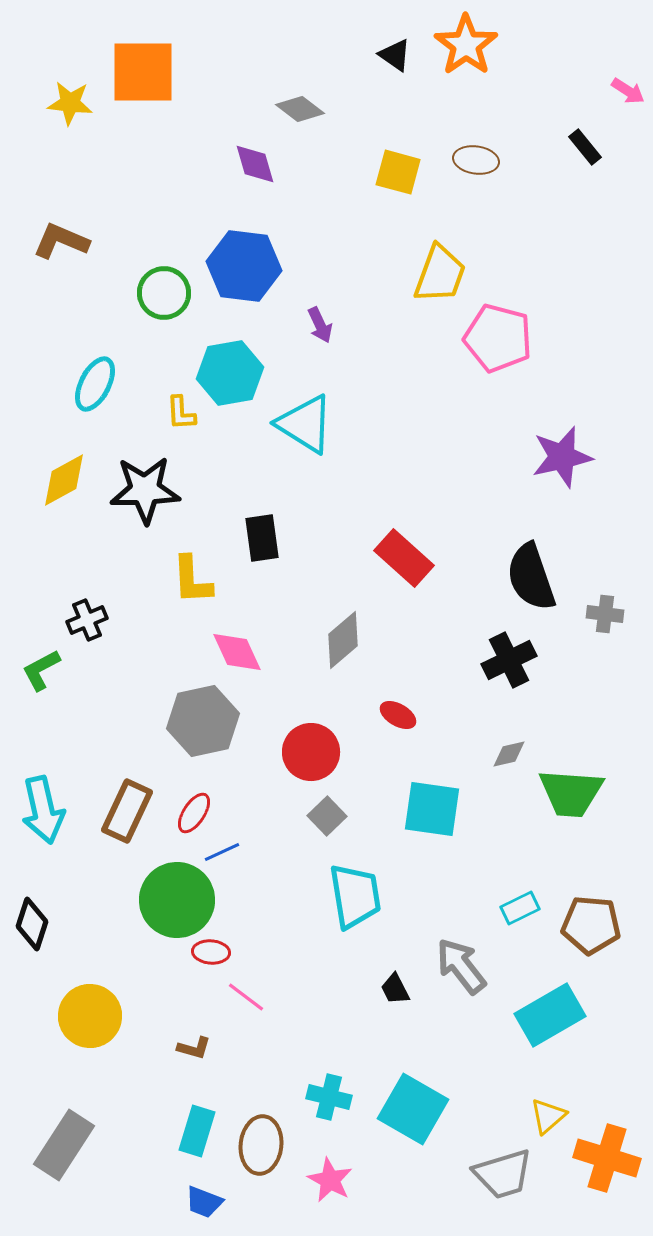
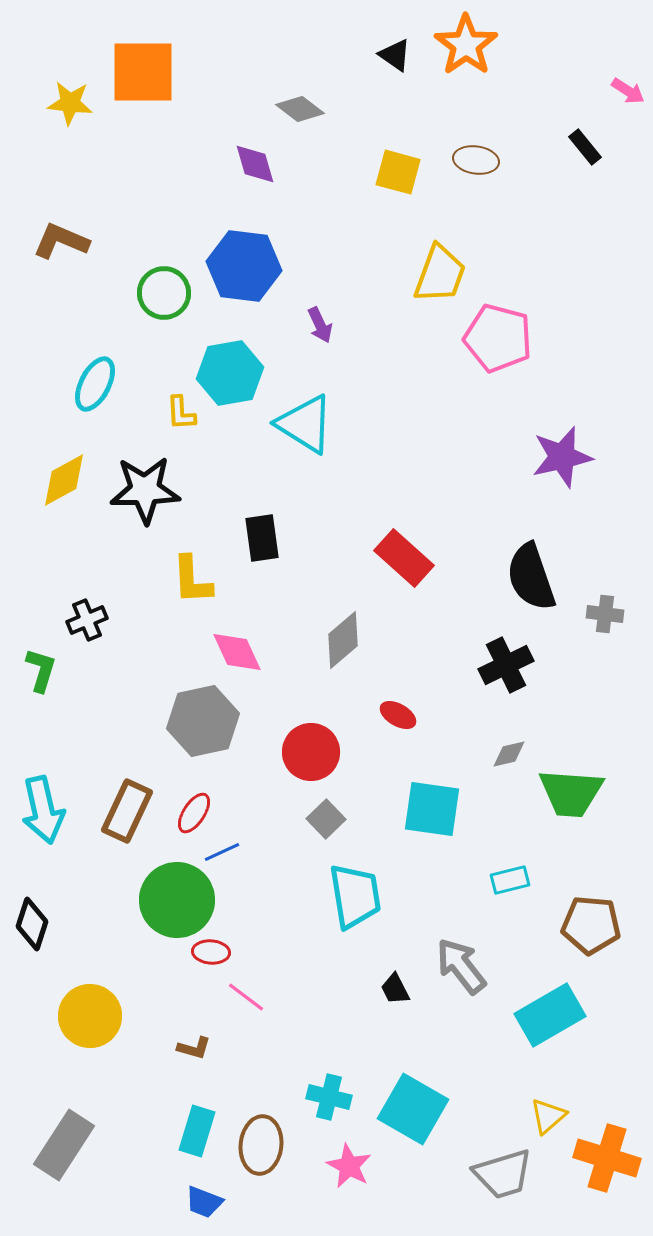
black cross at (509, 660): moved 3 px left, 5 px down
green L-shape at (41, 670): rotated 135 degrees clockwise
gray square at (327, 816): moved 1 px left, 3 px down
cyan rectangle at (520, 908): moved 10 px left, 28 px up; rotated 12 degrees clockwise
pink star at (330, 1180): moved 19 px right, 14 px up
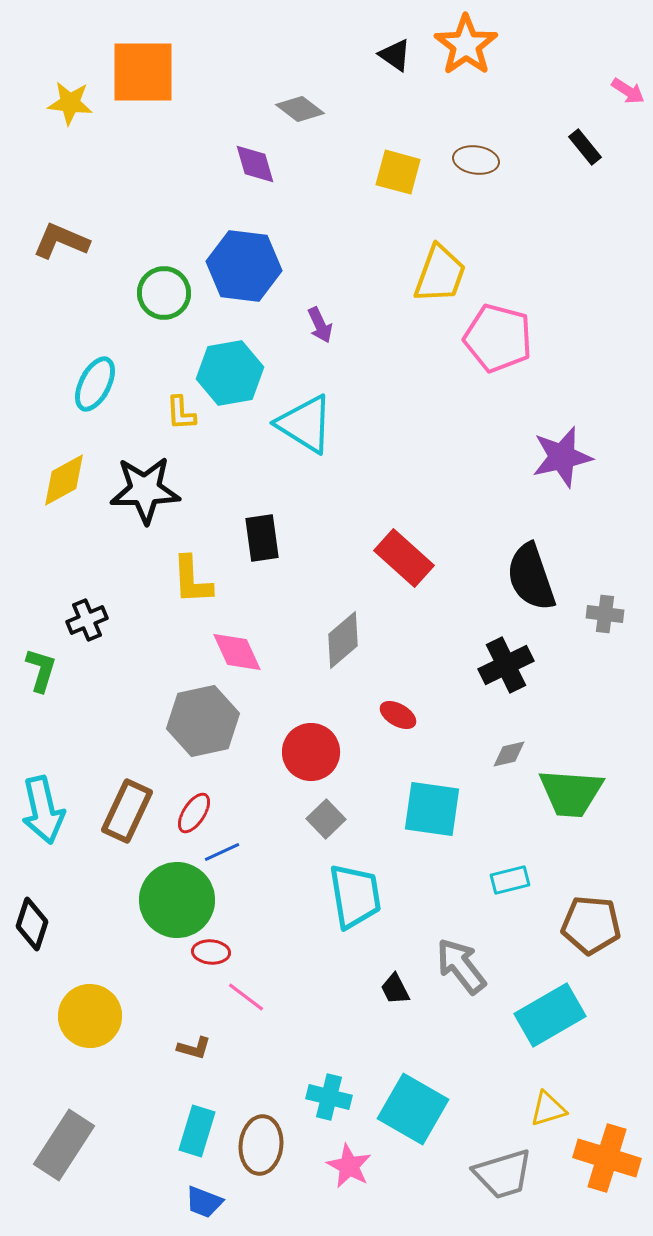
yellow triangle at (548, 1116): moved 7 px up; rotated 24 degrees clockwise
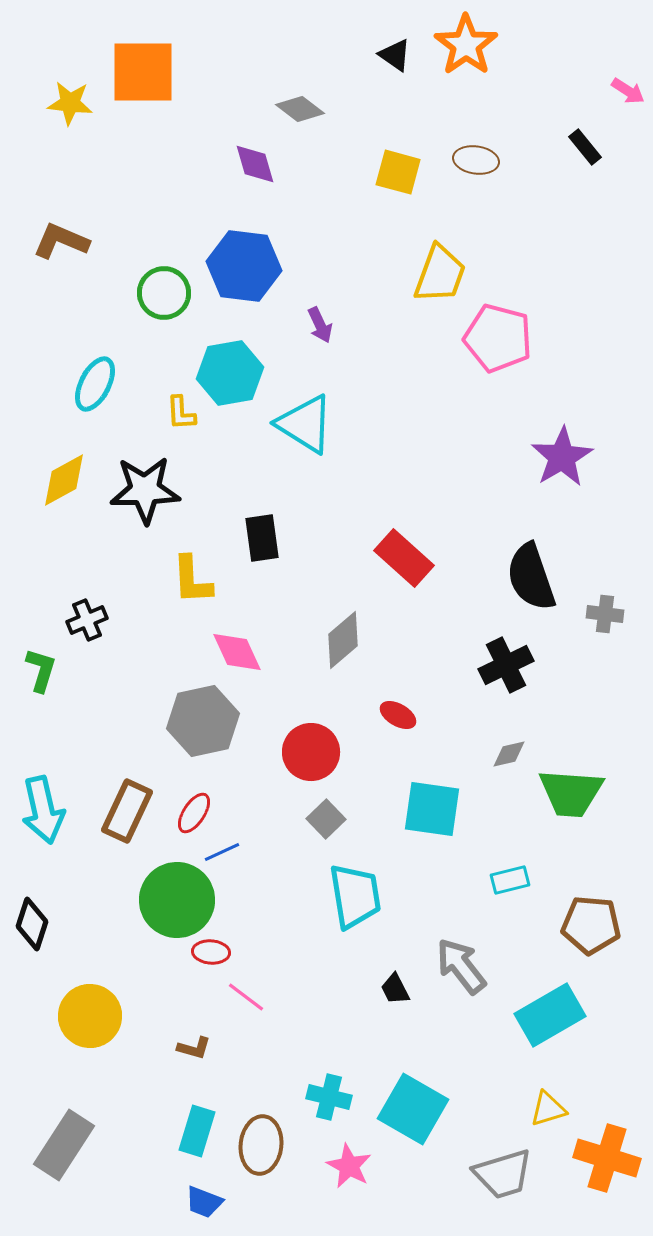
purple star at (562, 457): rotated 18 degrees counterclockwise
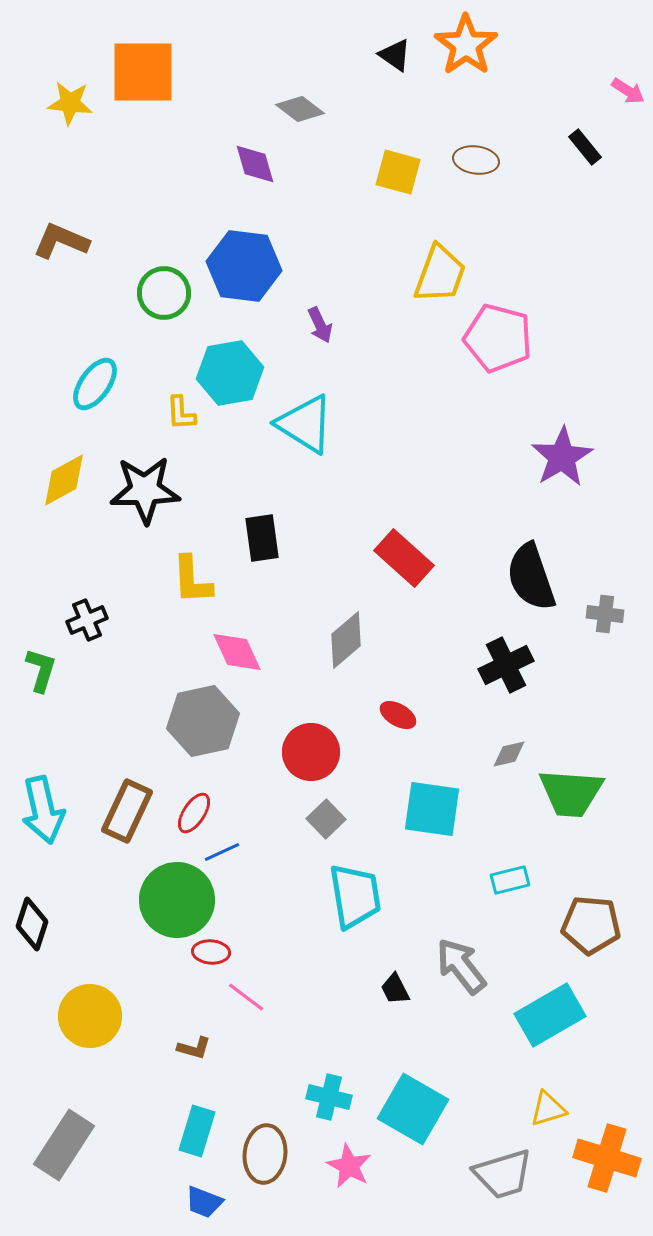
cyan ellipse at (95, 384): rotated 8 degrees clockwise
gray diamond at (343, 640): moved 3 px right
brown ellipse at (261, 1145): moved 4 px right, 9 px down
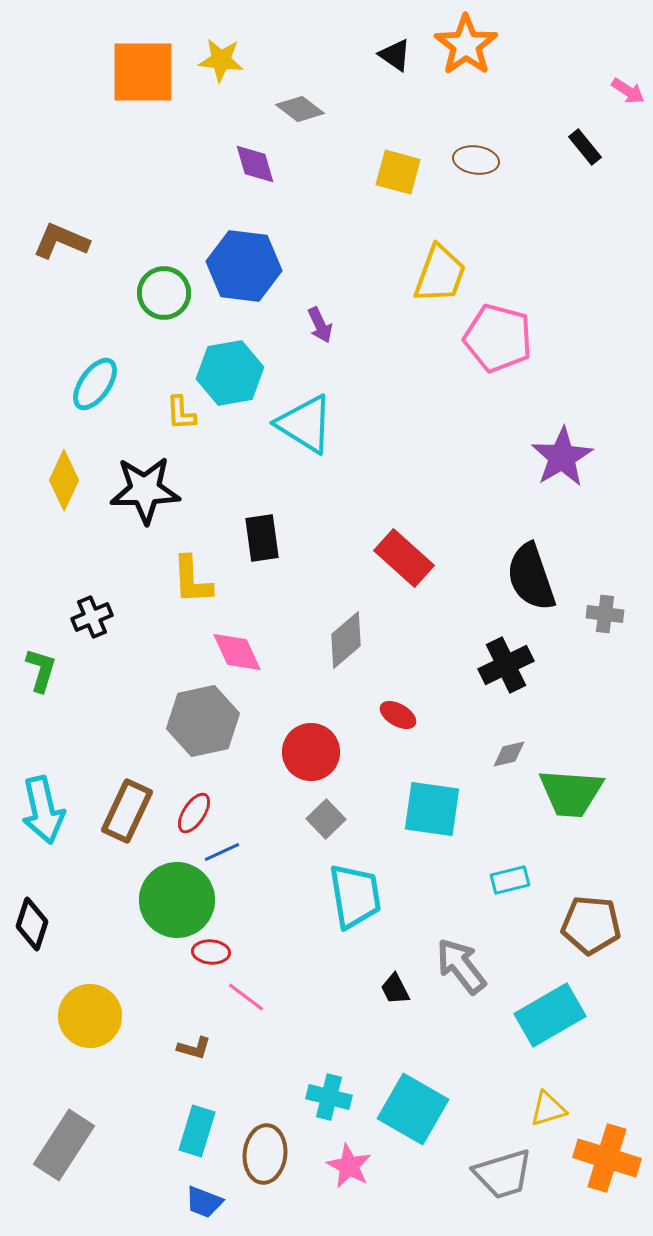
yellow star at (70, 103): moved 151 px right, 43 px up
yellow diamond at (64, 480): rotated 36 degrees counterclockwise
black cross at (87, 620): moved 5 px right, 3 px up
